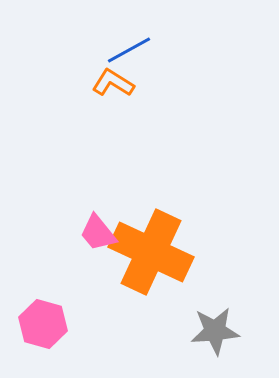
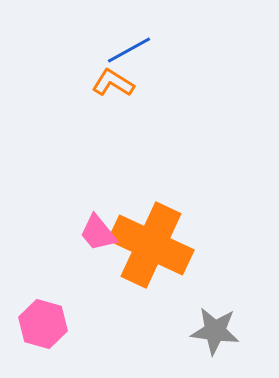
orange cross: moved 7 px up
gray star: rotated 12 degrees clockwise
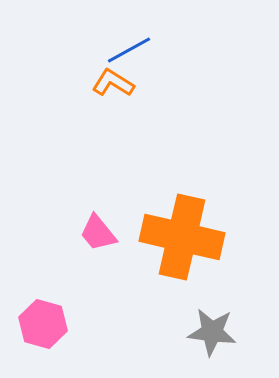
orange cross: moved 31 px right, 8 px up; rotated 12 degrees counterclockwise
gray star: moved 3 px left, 1 px down
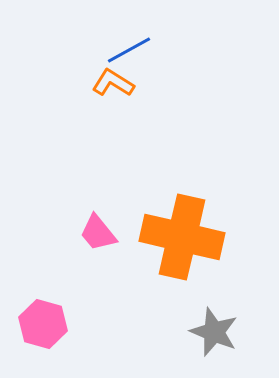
gray star: moved 2 px right; rotated 15 degrees clockwise
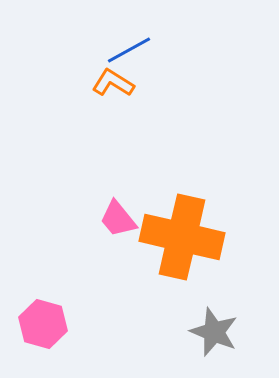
pink trapezoid: moved 20 px right, 14 px up
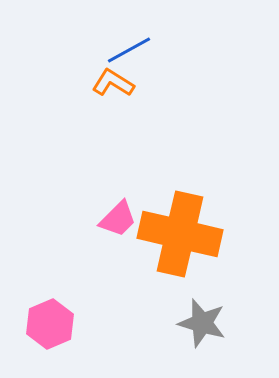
pink trapezoid: rotated 96 degrees counterclockwise
orange cross: moved 2 px left, 3 px up
pink hexagon: moved 7 px right; rotated 21 degrees clockwise
gray star: moved 12 px left, 9 px up; rotated 6 degrees counterclockwise
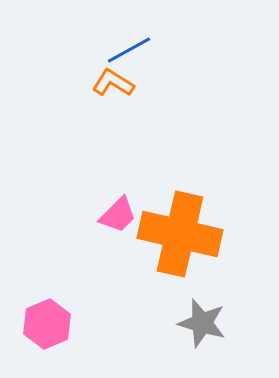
pink trapezoid: moved 4 px up
pink hexagon: moved 3 px left
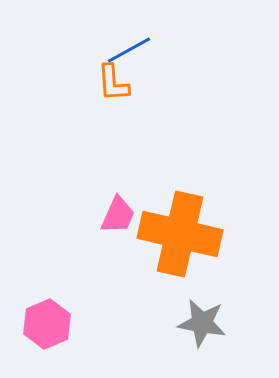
orange L-shape: rotated 126 degrees counterclockwise
pink trapezoid: rotated 21 degrees counterclockwise
gray star: rotated 6 degrees counterclockwise
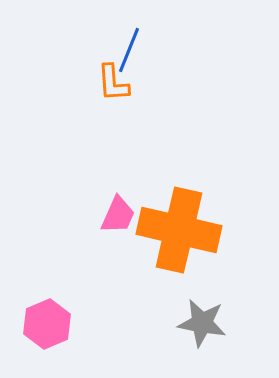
blue line: rotated 39 degrees counterclockwise
orange cross: moved 1 px left, 4 px up
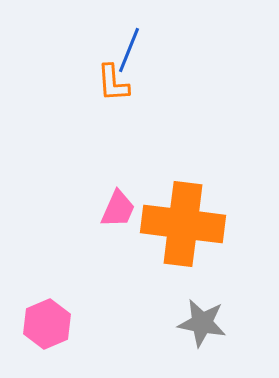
pink trapezoid: moved 6 px up
orange cross: moved 4 px right, 6 px up; rotated 6 degrees counterclockwise
